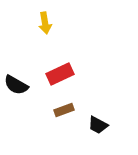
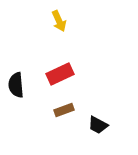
yellow arrow: moved 14 px right, 2 px up; rotated 15 degrees counterclockwise
black semicircle: rotated 55 degrees clockwise
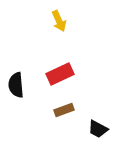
black trapezoid: moved 4 px down
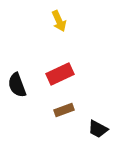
black semicircle: moved 1 px right; rotated 15 degrees counterclockwise
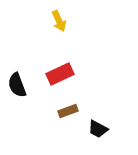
brown rectangle: moved 4 px right, 1 px down
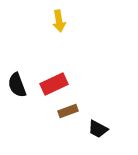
yellow arrow: rotated 15 degrees clockwise
red rectangle: moved 6 px left, 10 px down
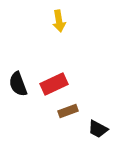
black semicircle: moved 1 px right, 1 px up
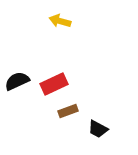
yellow arrow: moved 1 px right; rotated 115 degrees clockwise
black semicircle: moved 1 px left, 3 px up; rotated 85 degrees clockwise
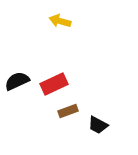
black trapezoid: moved 4 px up
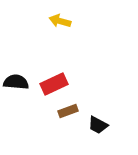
black semicircle: moved 1 px left, 1 px down; rotated 30 degrees clockwise
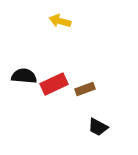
black semicircle: moved 8 px right, 6 px up
brown rectangle: moved 17 px right, 22 px up
black trapezoid: moved 2 px down
